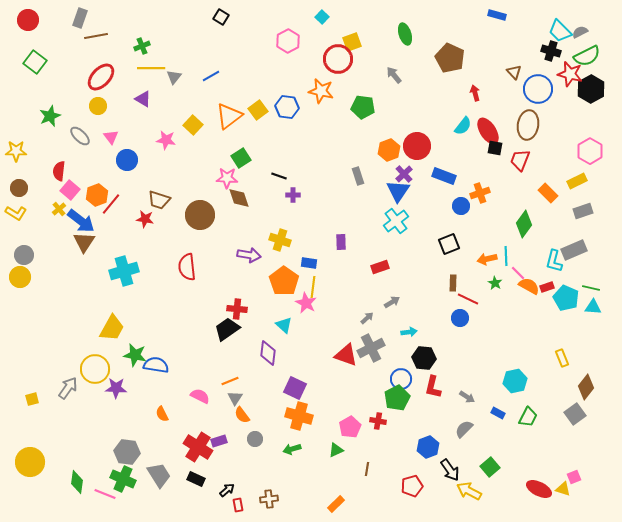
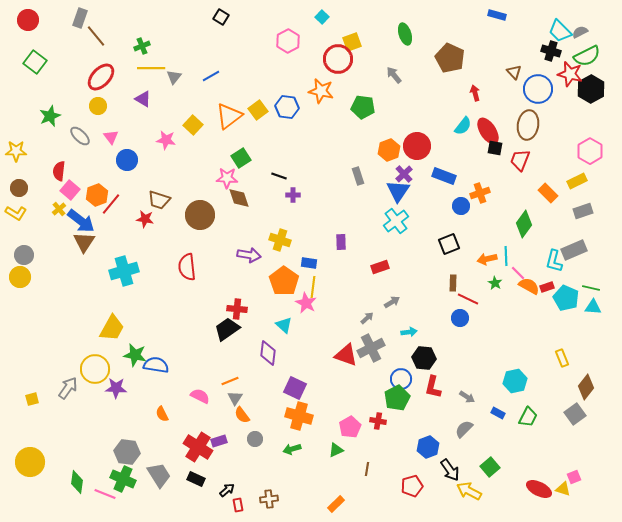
brown line at (96, 36): rotated 60 degrees clockwise
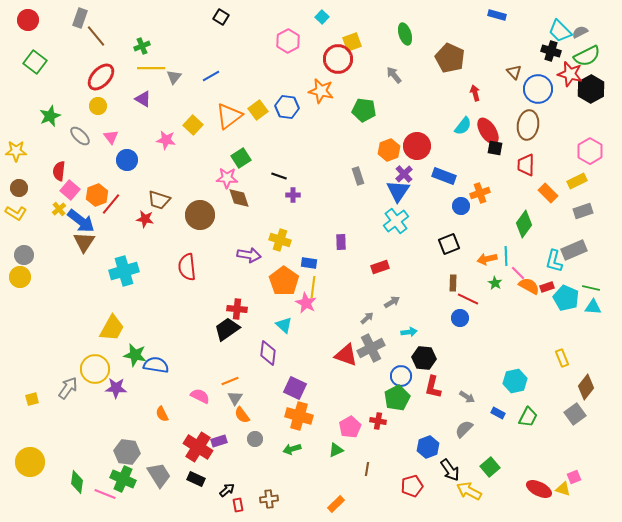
green pentagon at (363, 107): moved 1 px right, 3 px down
red trapezoid at (520, 160): moved 6 px right, 5 px down; rotated 20 degrees counterclockwise
blue circle at (401, 379): moved 3 px up
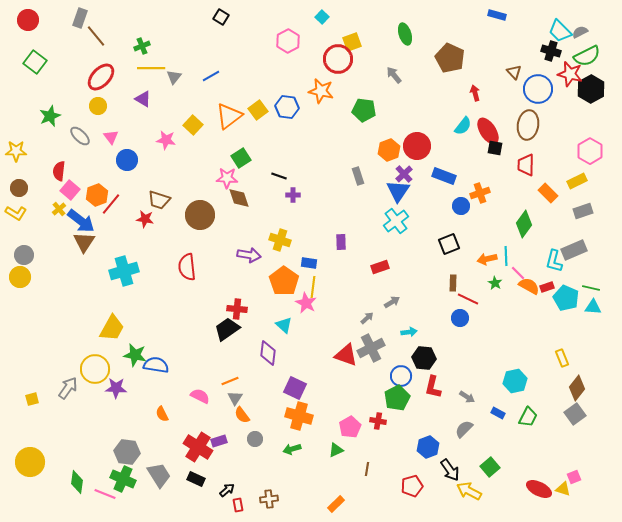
brown diamond at (586, 387): moved 9 px left, 1 px down
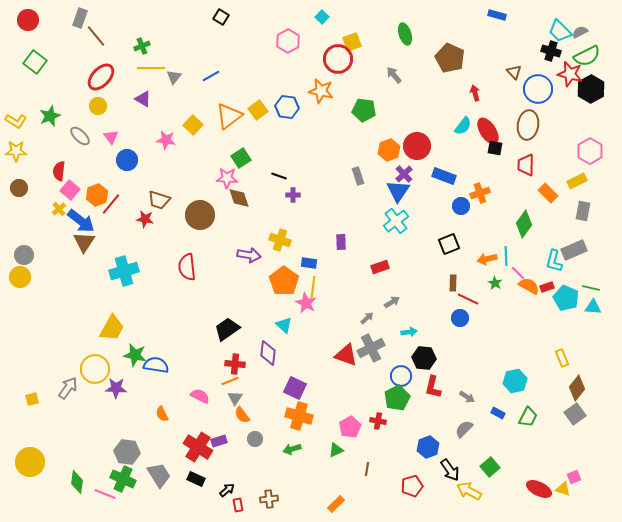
gray rectangle at (583, 211): rotated 60 degrees counterclockwise
yellow L-shape at (16, 213): moved 92 px up
red cross at (237, 309): moved 2 px left, 55 px down
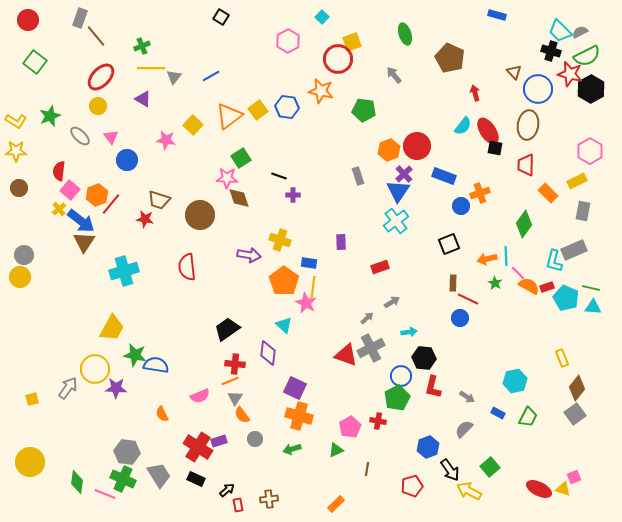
pink semicircle at (200, 396): rotated 132 degrees clockwise
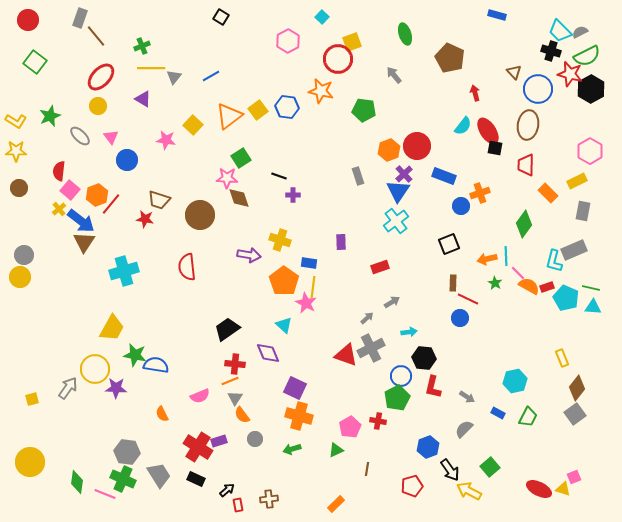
purple diamond at (268, 353): rotated 30 degrees counterclockwise
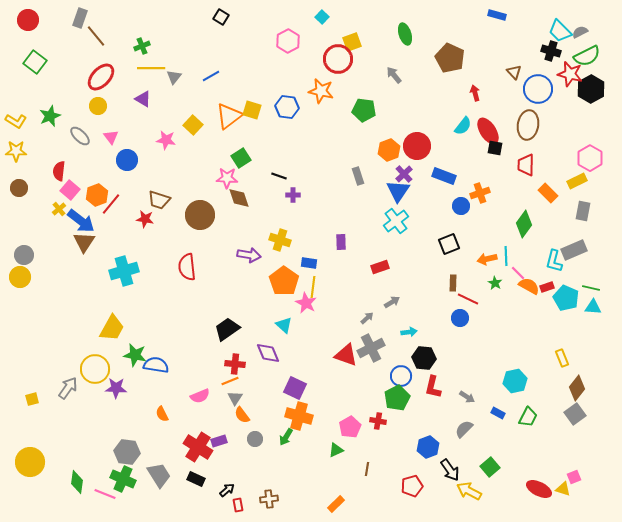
yellow square at (258, 110): moved 6 px left; rotated 36 degrees counterclockwise
pink hexagon at (590, 151): moved 7 px down
green arrow at (292, 449): moved 6 px left, 12 px up; rotated 42 degrees counterclockwise
